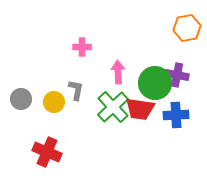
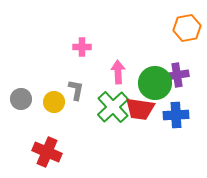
purple cross: rotated 20 degrees counterclockwise
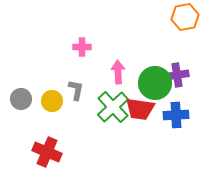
orange hexagon: moved 2 px left, 11 px up
yellow circle: moved 2 px left, 1 px up
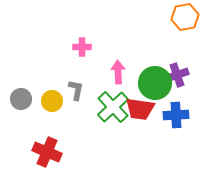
purple cross: rotated 10 degrees counterclockwise
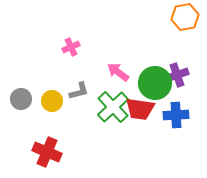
pink cross: moved 11 px left; rotated 24 degrees counterclockwise
pink arrow: rotated 50 degrees counterclockwise
gray L-shape: moved 3 px right, 1 px down; rotated 65 degrees clockwise
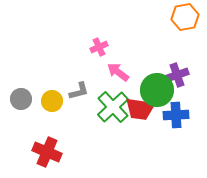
pink cross: moved 28 px right
green circle: moved 2 px right, 7 px down
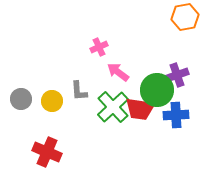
gray L-shape: rotated 100 degrees clockwise
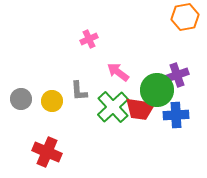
pink cross: moved 10 px left, 8 px up
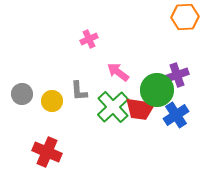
orange hexagon: rotated 8 degrees clockwise
gray circle: moved 1 px right, 5 px up
blue cross: rotated 30 degrees counterclockwise
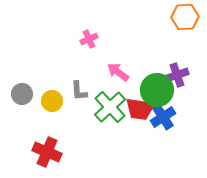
green cross: moved 3 px left
blue cross: moved 13 px left, 2 px down
